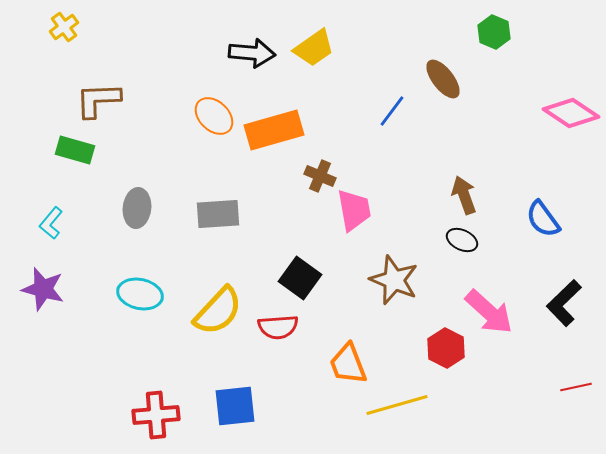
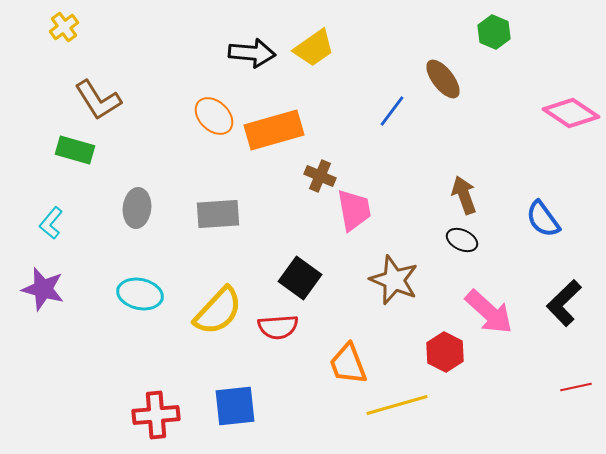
brown L-shape: rotated 120 degrees counterclockwise
red hexagon: moved 1 px left, 4 px down
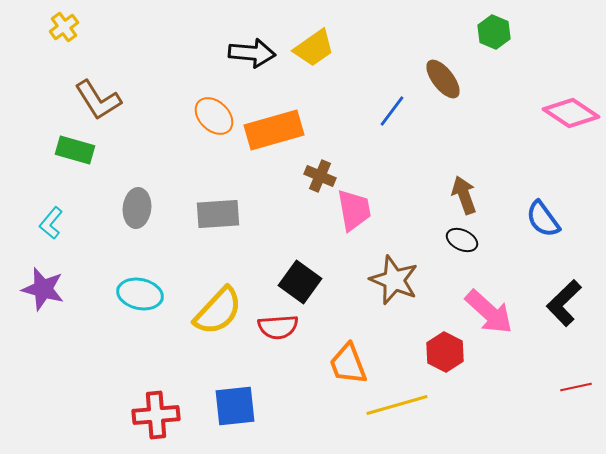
black square: moved 4 px down
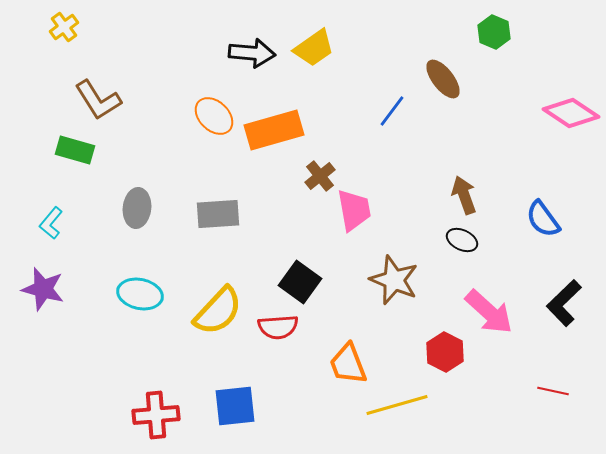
brown cross: rotated 28 degrees clockwise
red line: moved 23 px left, 4 px down; rotated 24 degrees clockwise
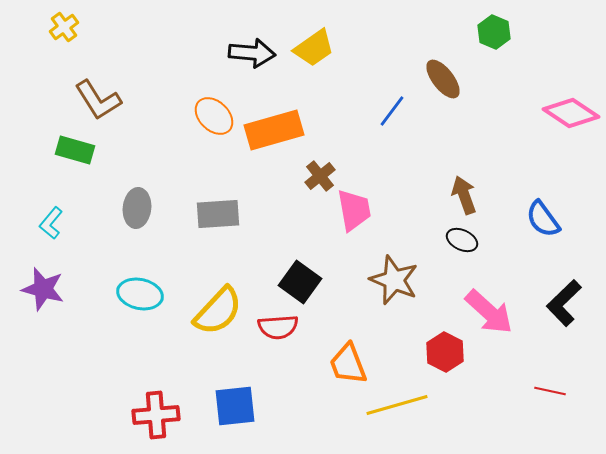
red line: moved 3 px left
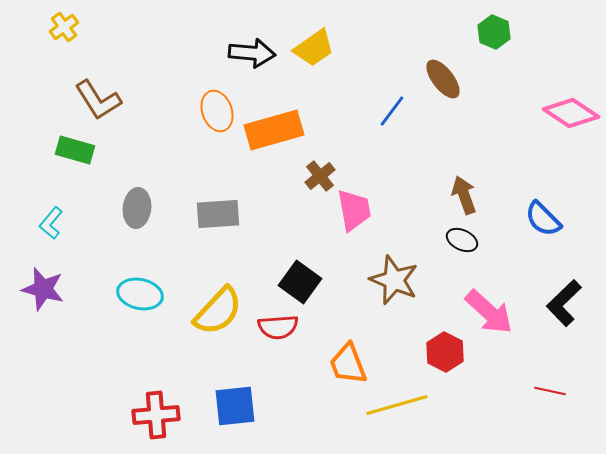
orange ellipse: moved 3 px right, 5 px up; rotated 27 degrees clockwise
blue semicircle: rotated 9 degrees counterclockwise
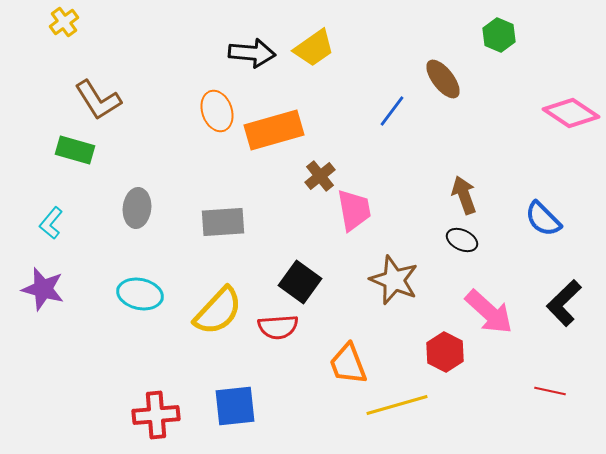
yellow cross: moved 5 px up
green hexagon: moved 5 px right, 3 px down
gray rectangle: moved 5 px right, 8 px down
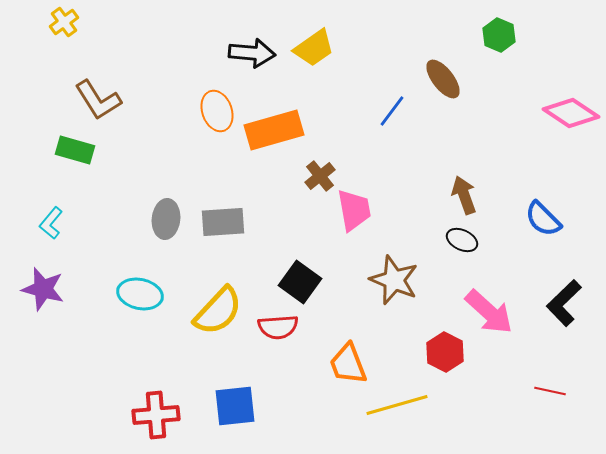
gray ellipse: moved 29 px right, 11 px down
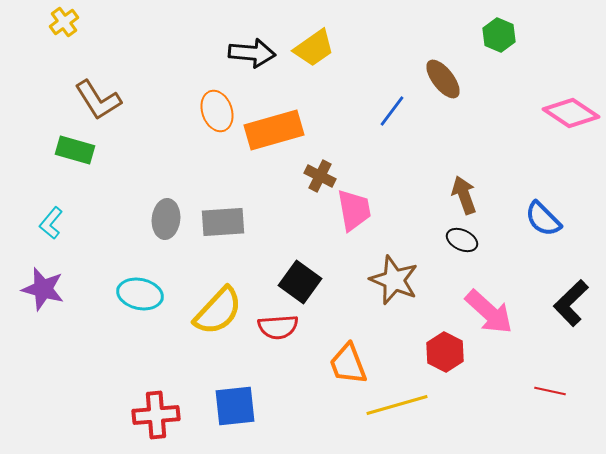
brown cross: rotated 24 degrees counterclockwise
black L-shape: moved 7 px right
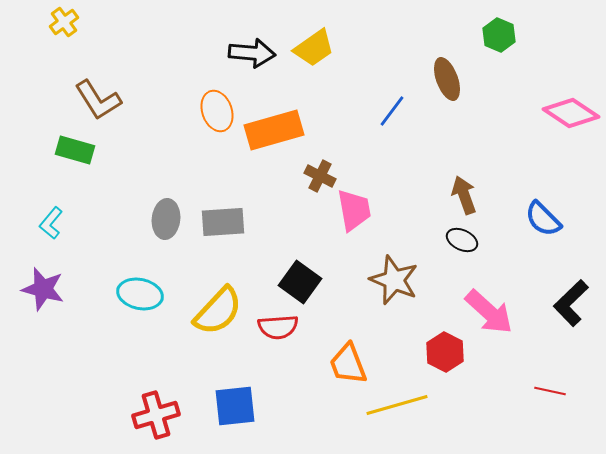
brown ellipse: moved 4 px right; rotated 18 degrees clockwise
red cross: rotated 12 degrees counterclockwise
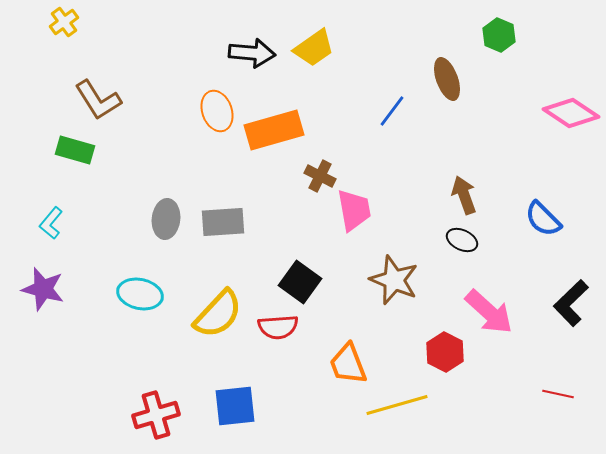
yellow semicircle: moved 3 px down
red line: moved 8 px right, 3 px down
